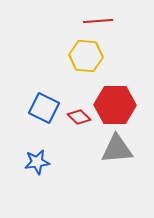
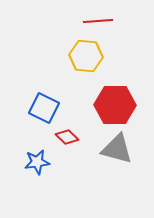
red diamond: moved 12 px left, 20 px down
gray triangle: rotated 20 degrees clockwise
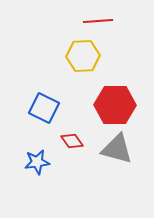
yellow hexagon: moved 3 px left; rotated 8 degrees counterclockwise
red diamond: moved 5 px right, 4 px down; rotated 10 degrees clockwise
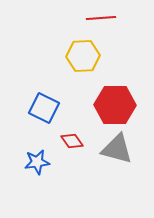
red line: moved 3 px right, 3 px up
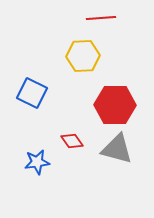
blue square: moved 12 px left, 15 px up
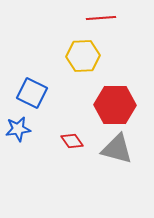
blue star: moved 19 px left, 33 px up
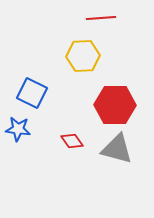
blue star: rotated 15 degrees clockwise
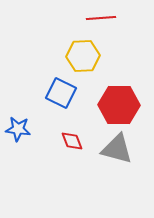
blue square: moved 29 px right
red hexagon: moved 4 px right
red diamond: rotated 15 degrees clockwise
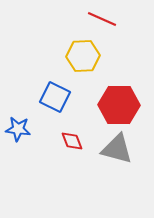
red line: moved 1 px right, 1 px down; rotated 28 degrees clockwise
blue square: moved 6 px left, 4 px down
